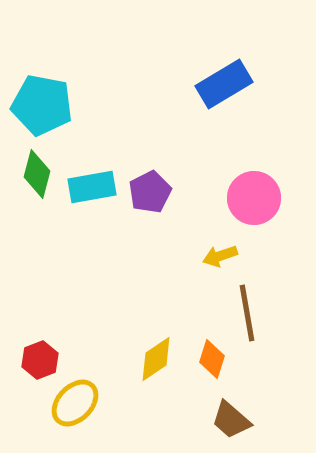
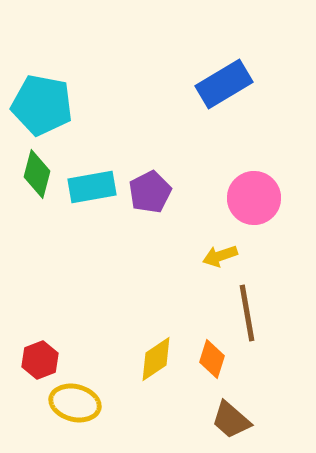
yellow ellipse: rotated 60 degrees clockwise
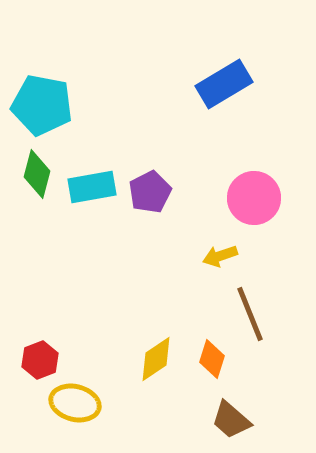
brown line: moved 3 px right, 1 px down; rotated 12 degrees counterclockwise
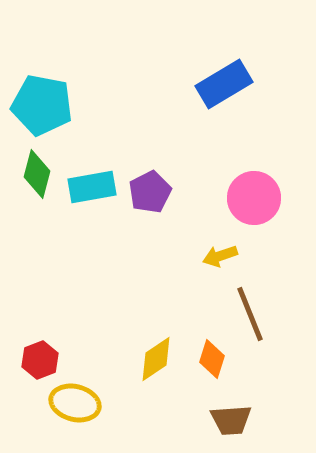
brown trapezoid: rotated 45 degrees counterclockwise
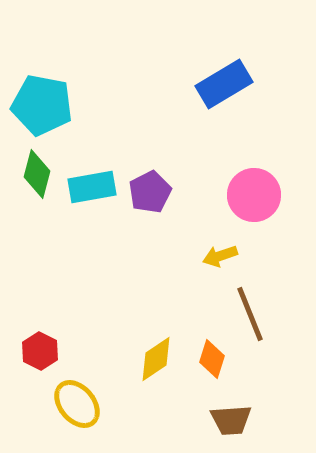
pink circle: moved 3 px up
red hexagon: moved 9 px up; rotated 12 degrees counterclockwise
yellow ellipse: moved 2 px right, 1 px down; rotated 36 degrees clockwise
